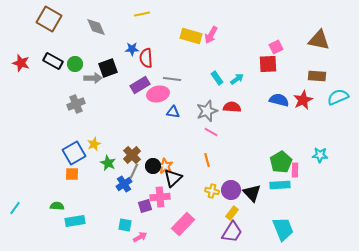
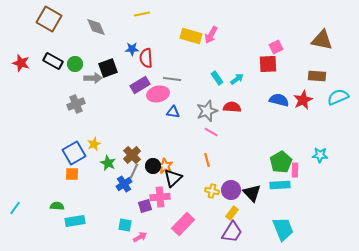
brown triangle at (319, 40): moved 3 px right
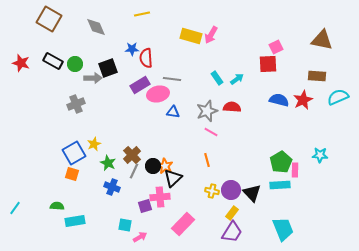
orange square at (72, 174): rotated 16 degrees clockwise
blue cross at (124, 184): moved 12 px left, 3 px down; rotated 35 degrees counterclockwise
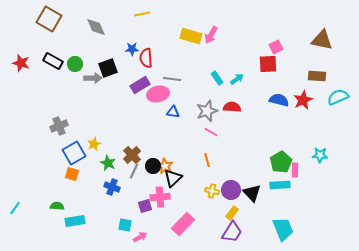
gray cross at (76, 104): moved 17 px left, 22 px down
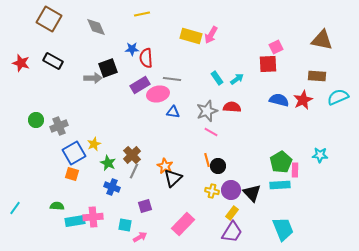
green circle at (75, 64): moved 39 px left, 56 px down
black circle at (153, 166): moved 65 px right
pink cross at (160, 197): moved 67 px left, 20 px down
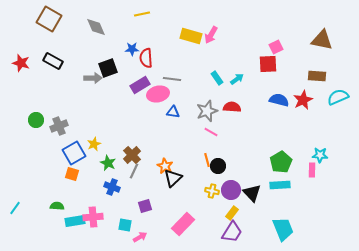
pink rectangle at (295, 170): moved 17 px right
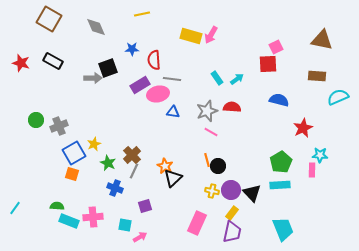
red semicircle at (146, 58): moved 8 px right, 2 px down
red star at (303, 100): moved 28 px down
blue cross at (112, 187): moved 3 px right, 1 px down
cyan rectangle at (75, 221): moved 6 px left; rotated 30 degrees clockwise
pink rectangle at (183, 224): moved 14 px right, 1 px up; rotated 20 degrees counterclockwise
purple trapezoid at (232, 232): rotated 20 degrees counterclockwise
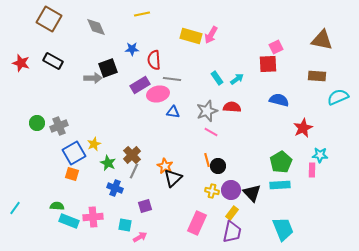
green circle at (36, 120): moved 1 px right, 3 px down
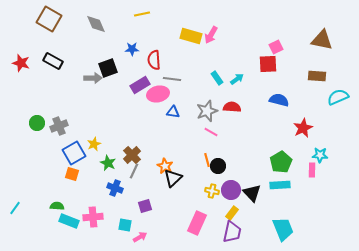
gray diamond at (96, 27): moved 3 px up
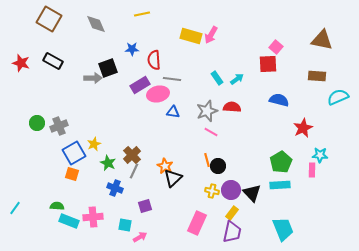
pink square at (276, 47): rotated 24 degrees counterclockwise
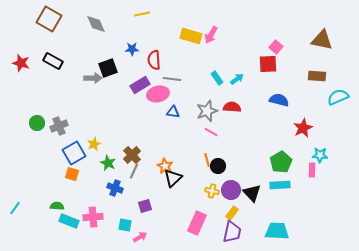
cyan trapezoid at (283, 229): moved 6 px left, 2 px down; rotated 65 degrees counterclockwise
